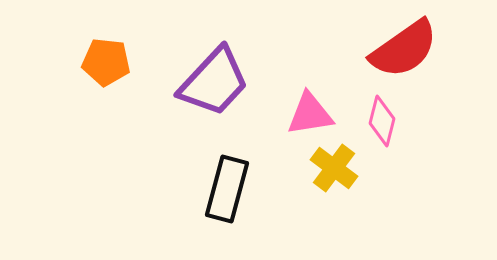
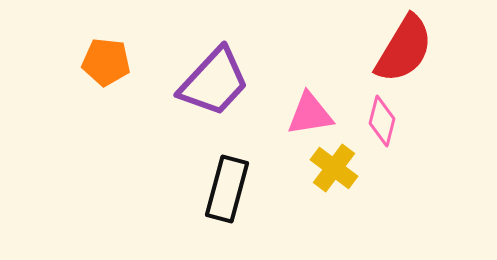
red semicircle: rotated 24 degrees counterclockwise
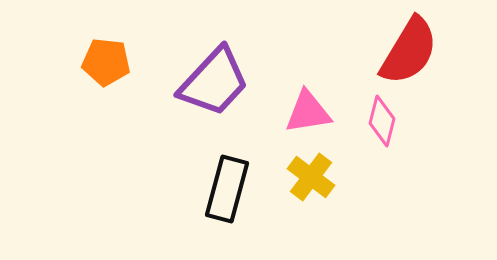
red semicircle: moved 5 px right, 2 px down
pink triangle: moved 2 px left, 2 px up
yellow cross: moved 23 px left, 9 px down
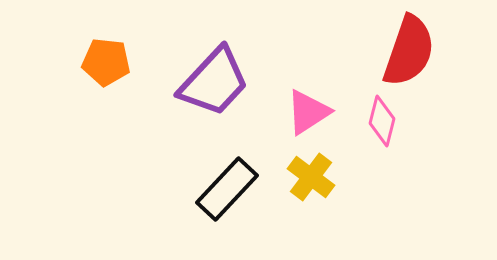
red semicircle: rotated 12 degrees counterclockwise
pink triangle: rotated 24 degrees counterclockwise
black rectangle: rotated 28 degrees clockwise
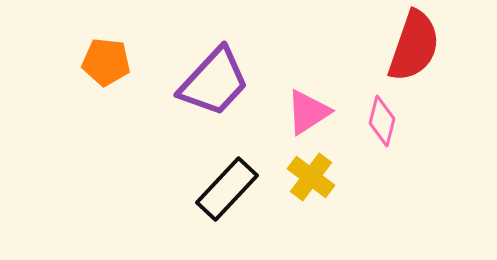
red semicircle: moved 5 px right, 5 px up
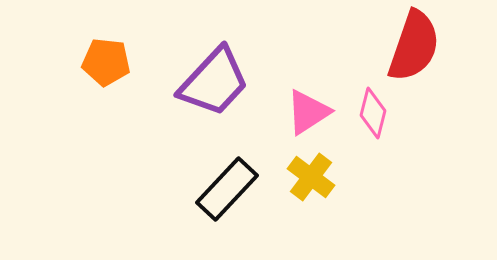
pink diamond: moved 9 px left, 8 px up
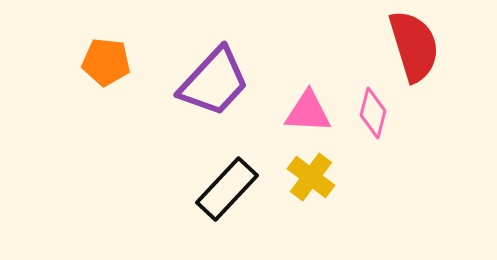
red semicircle: rotated 36 degrees counterclockwise
pink triangle: rotated 36 degrees clockwise
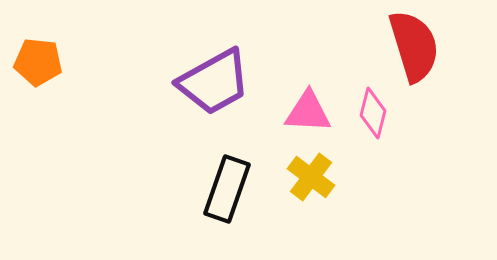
orange pentagon: moved 68 px left
purple trapezoid: rotated 18 degrees clockwise
black rectangle: rotated 24 degrees counterclockwise
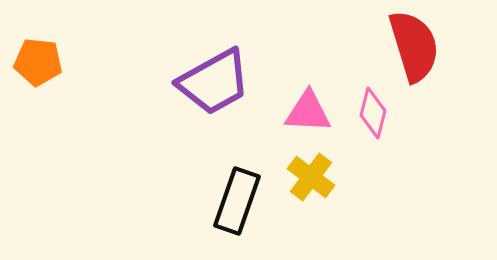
black rectangle: moved 10 px right, 12 px down
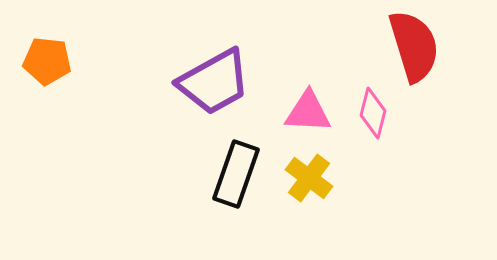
orange pentagon: moved 9 px right, 1 px up
yellow cross: moved 2 px left, 1 px down
black rectangle: moved 1 px left, 27 px up
